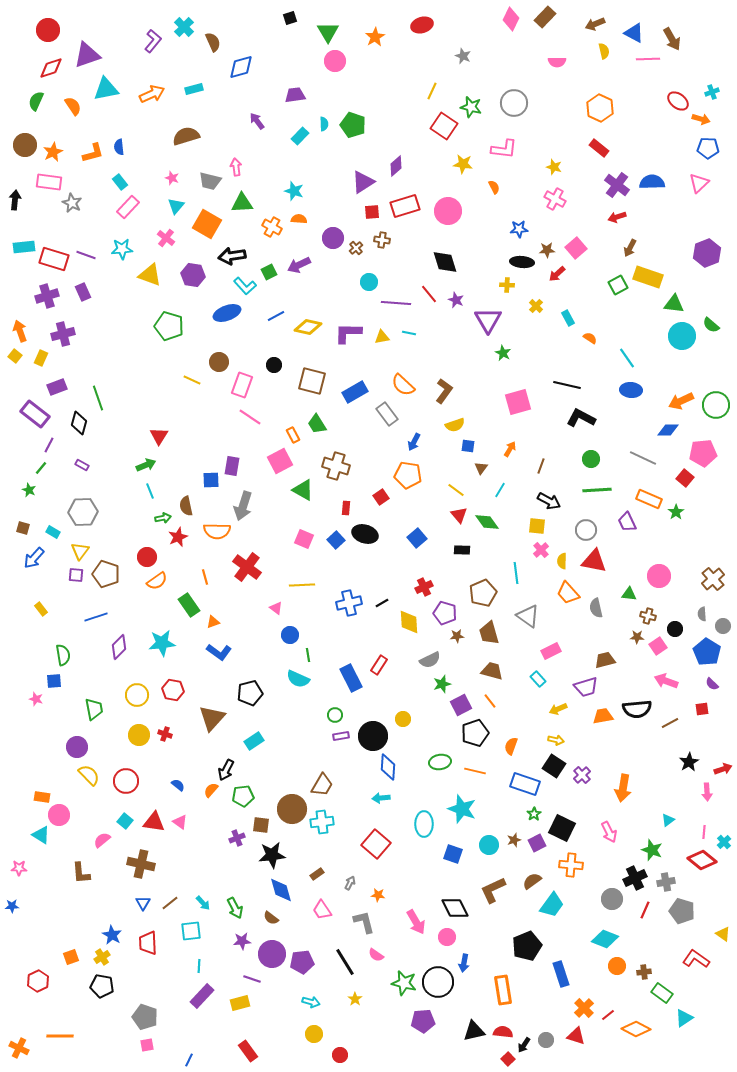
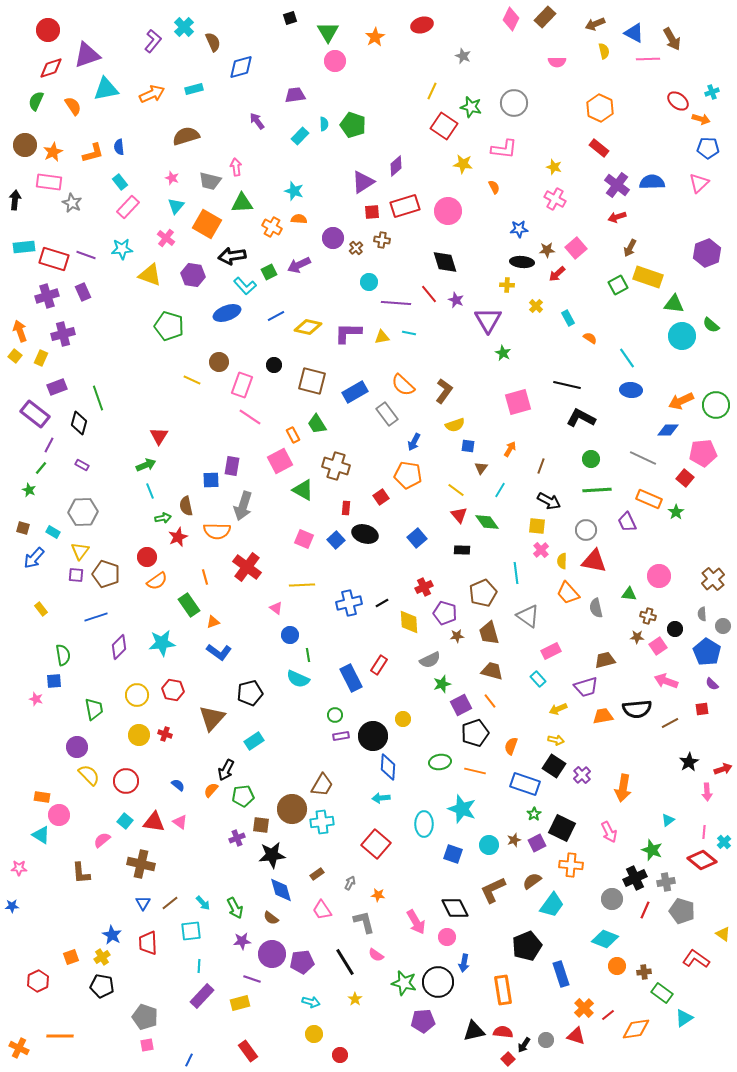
orange diamond at (636, 1029): rotated 36 degrees counterclockwise
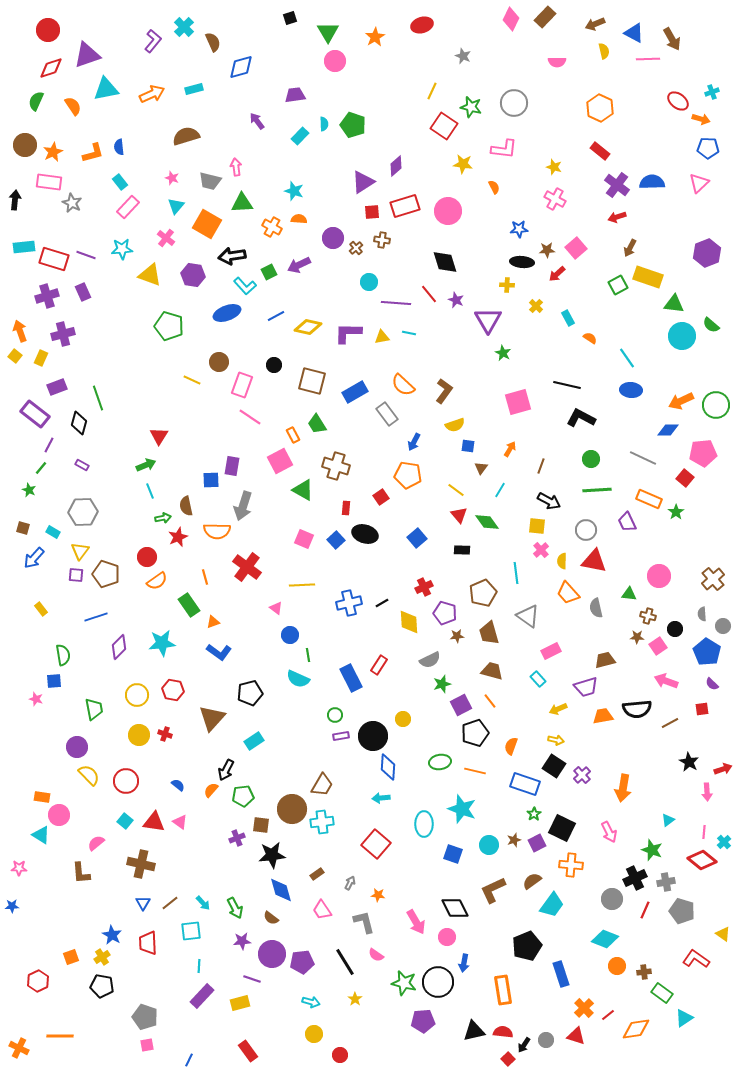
red rectangle at (599, 148): moved 1 px right, 3 px down
black star at (689, 762): rotated 12 degrees counterclockwise
pink semicircle at (102, 840): moved 6 px left, 3 px down
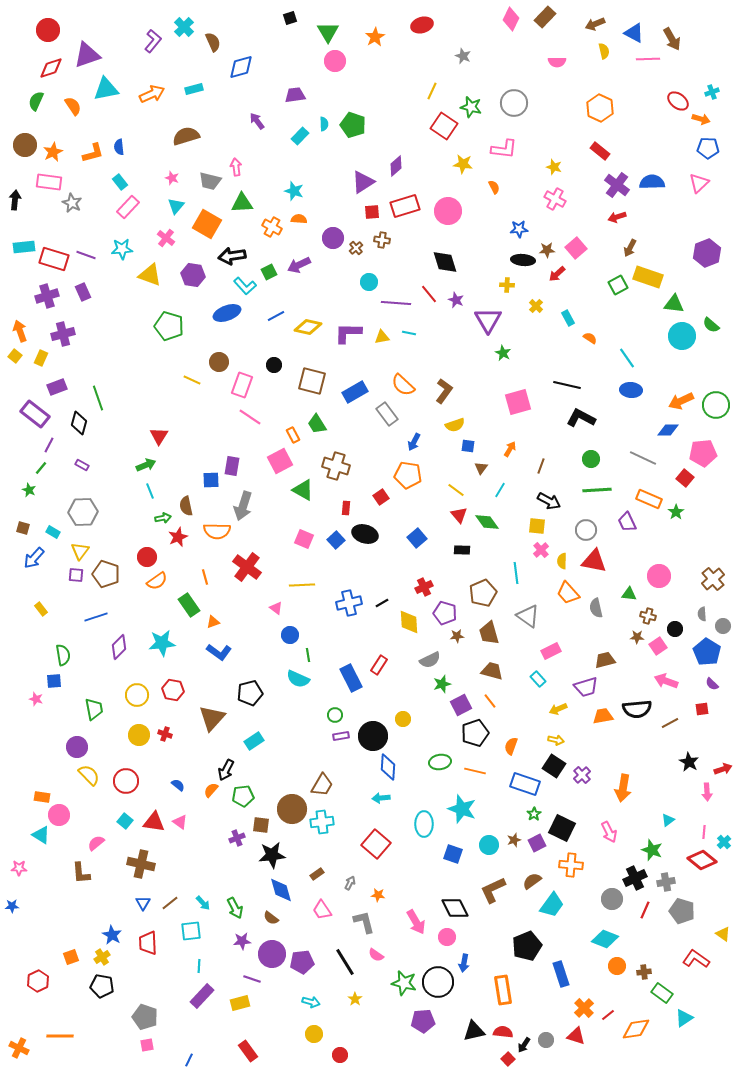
black ellipse at (522, 262): moved 1 px right, 2 px up
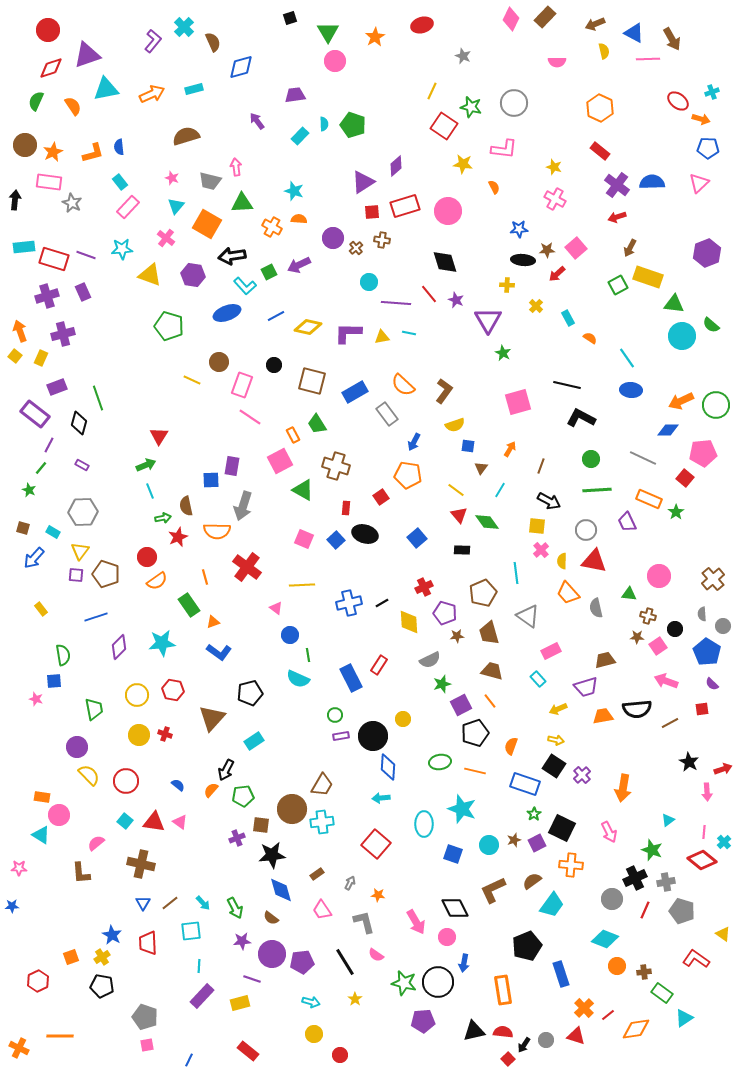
red rectangle at (248, 1051): rotated 15 degrees counterclockwise
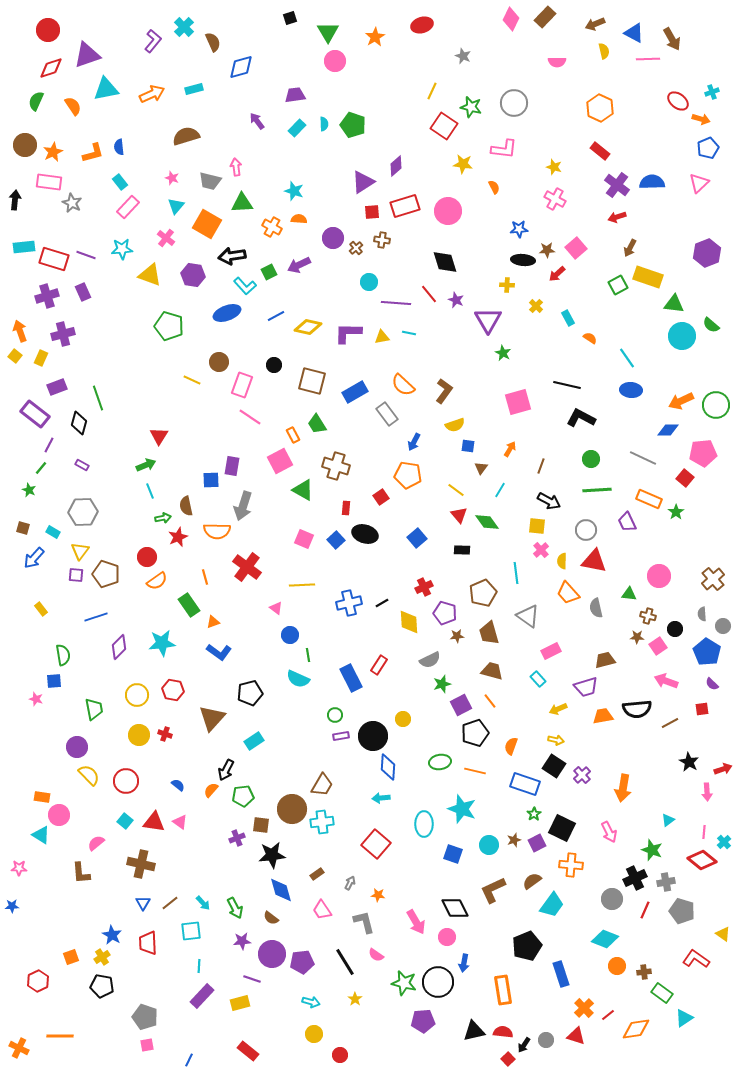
cyan rectangle at (300, 136): moved 3 px left, 8 px up
blue pentagon at (708, 148): rotated 25 degrees counterclockwise
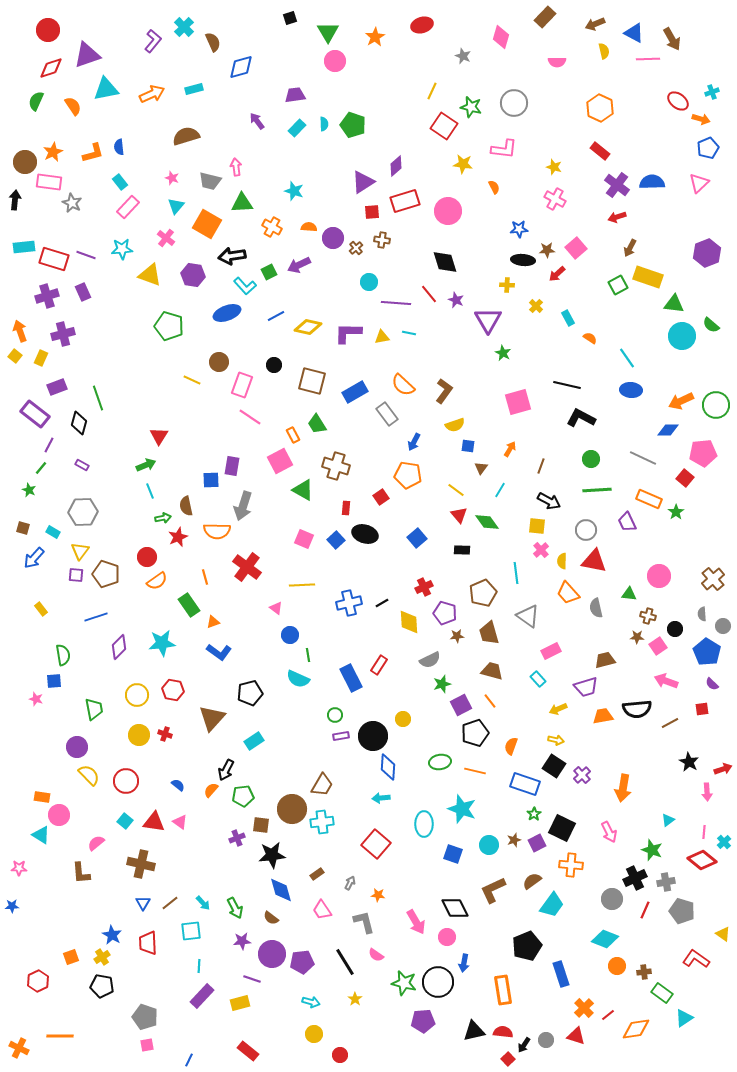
pink diamond at (511, 19): moved 10 px left, 18 px down; rotated 10 degrees counterclockwise
brown circle at (25, 145): moved 17 px down
red rectangle at (405, 206): moved 5 px up
orange semicircle at (299, 219): moved 10 px right, 8 px down
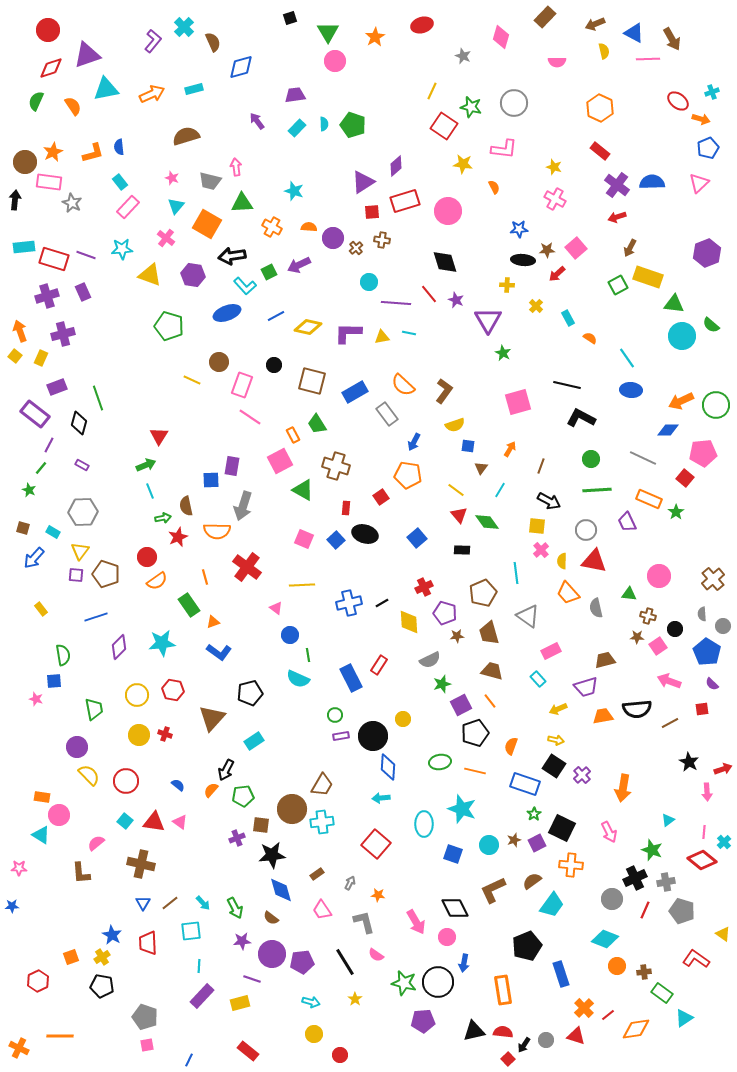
pink arrow at (666, 681): moved 3 px right
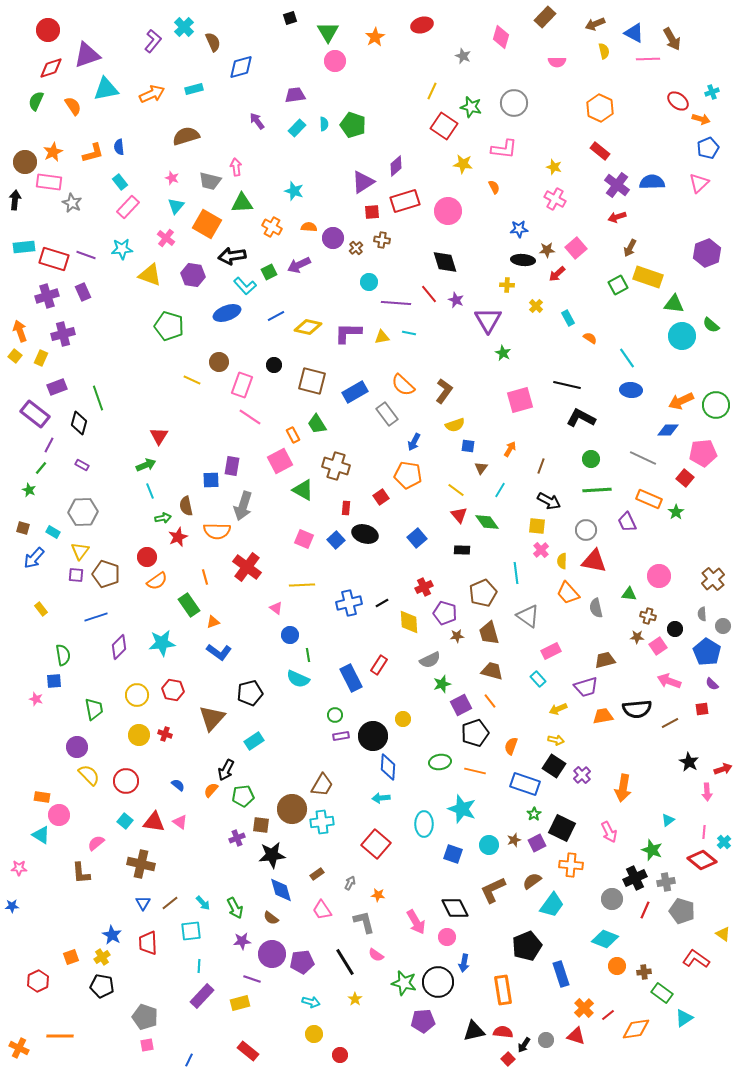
pink square at (518, 402): moved 2 px right, 2 px up
